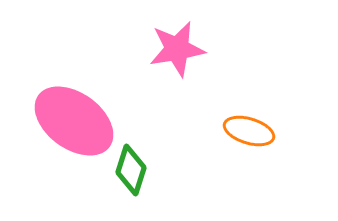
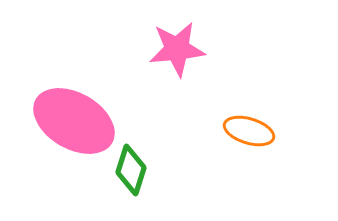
pink star: rotated 4 degrees clockwise
pink ellipse: rotated 6 degrees counterclockwise
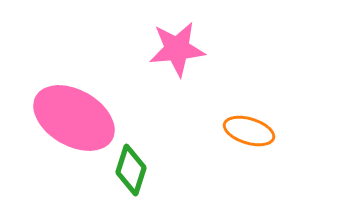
pink ellipse: moved 3 px up
